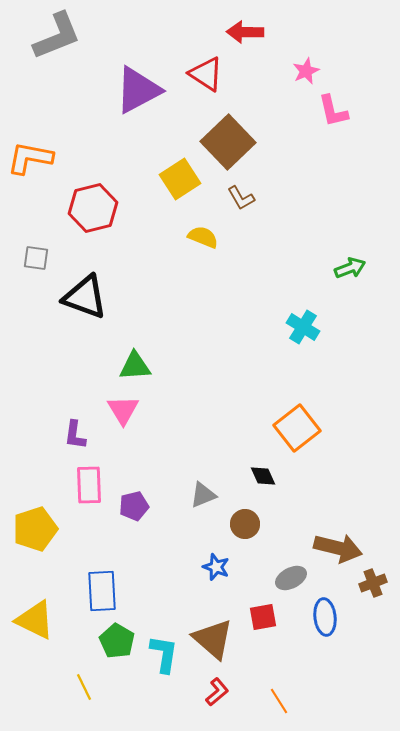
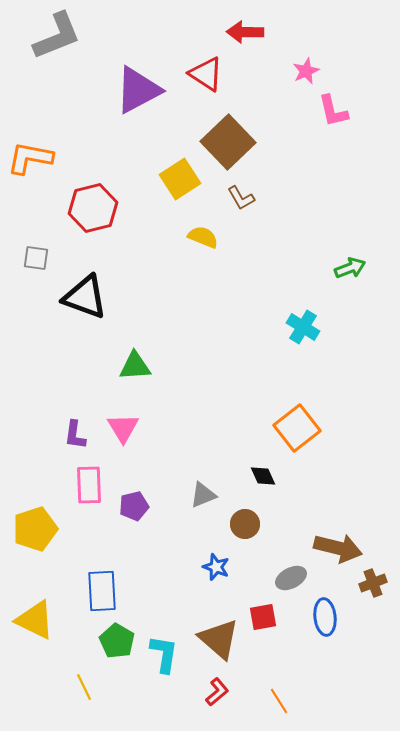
pink triangle: moved 18 px down
brown triangle: moved 6 px right
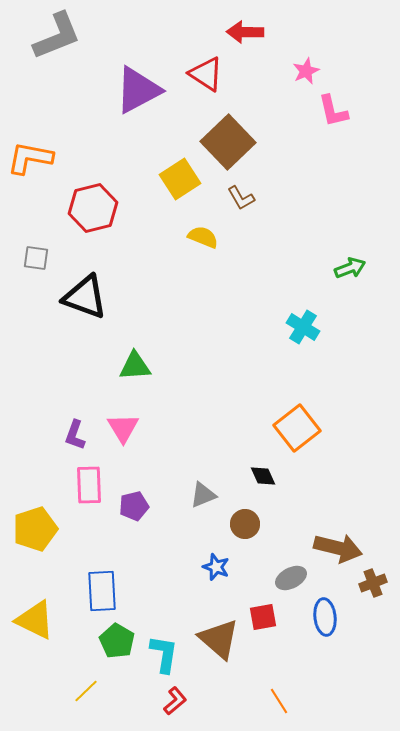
purple L-shape: rotated 12 degrees clockwise
yellow line: moved 2 px right, 4 px down; rotated 72 degrees clockwise
red L-shape: moved 42 px left, 9 px down
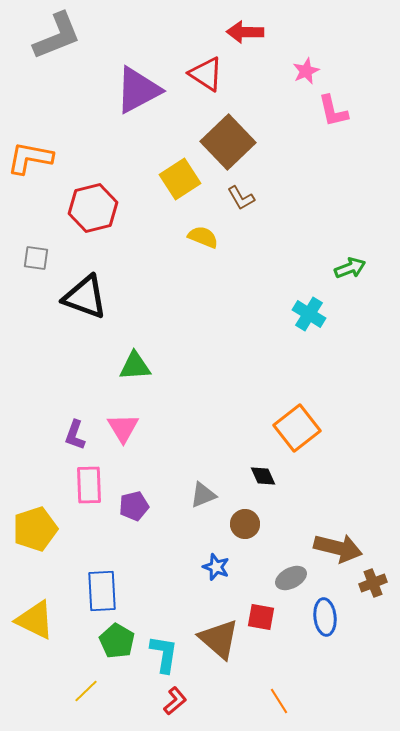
cyan cross: moved 6 px right, 13 px up
red square: moved 2 px left; rotated 20 degrees clockwise
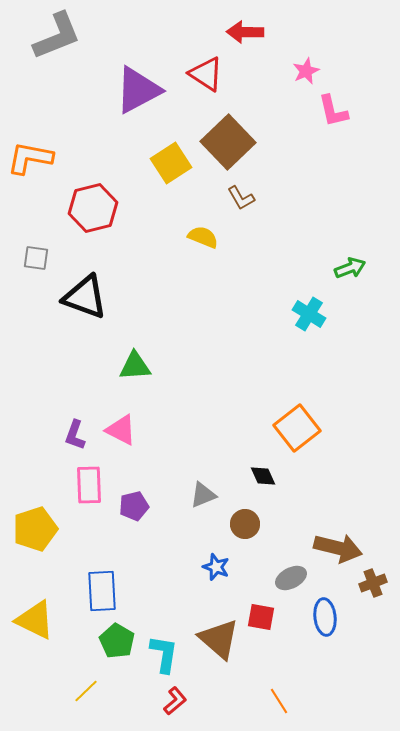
yellow square: moved 9 px left, 16 px up
pink triangle: moved 2 px left, 2 px down; rotated 32 degrees counterclockwise
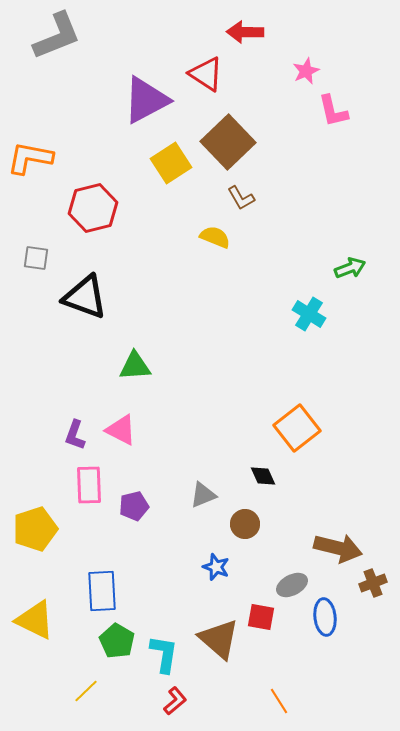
purple triangle: moved 8 px right, 10 px down
yellow semicircle: moved 12 px right
gray ellipse: moved 1 px right, 7 px down
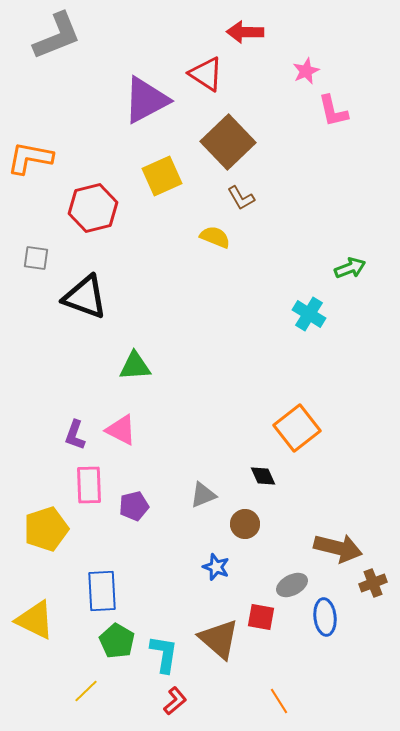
yellow square: moved 9 px left, 13 px down; rotated 9 degrees clockwise
yellow pentagon: moved 11 px right
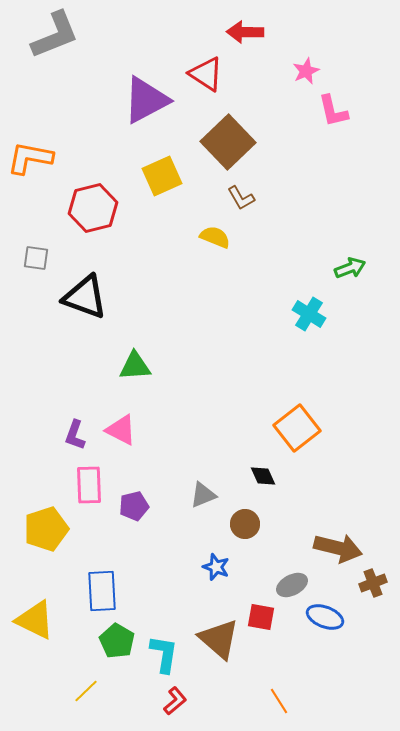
gray L-shape: moved 2 px left, 1 px up
blue ellipse: rotated 63 degrees counterclockwise
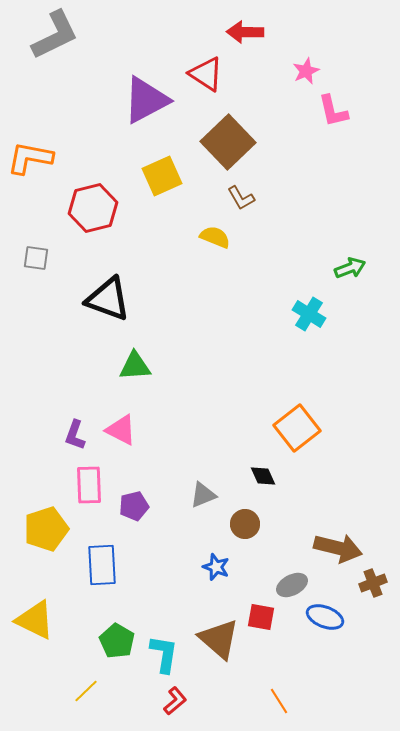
gray L-shape: rotated 4 degrees counterclockwise
black triangle: moved 23 px right, 2 px down
blue rectangle: moved 26 px up
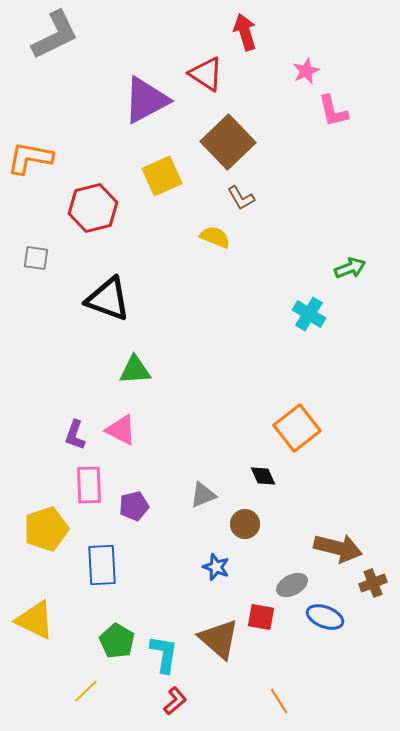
red arrow: rotated 72 degrees clockwise
green triangle: moved 4 px down
